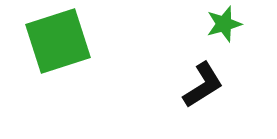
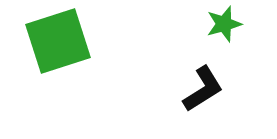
black L-shape: moved 4 px down
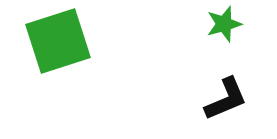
black L-shape: moved 23 px right, 10 px down; rotated 9 degrees clockwise
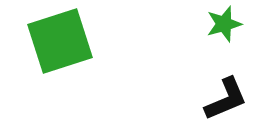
green square: moved 2 px right
